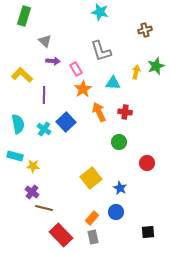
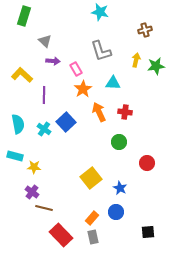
green star: rotated 12 degrees clockwise
yellow arrow: moved 12 px up
yellow star: moved 1 px right, 1 px down
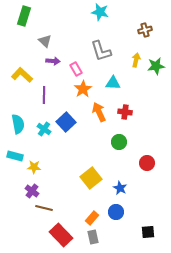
purple cross: moved 1 px up
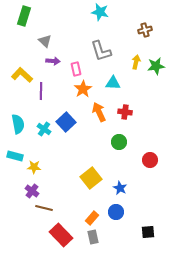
yellow arrow: moved 2 px down
pink rectangle: rotated 16 degrees clockwise
purple line: moved 3 px left, 4 px up
red circle: moved 3 px right, 3 px up
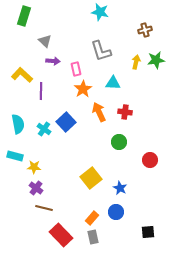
green star: moved 6 px up
purple cross: moved 4 px right, 3 px up
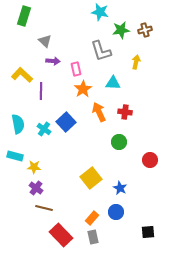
green star: moved 35 px left, 30 px up
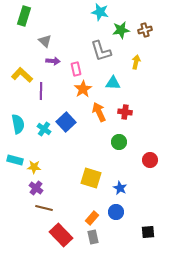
cyan rectangle: moved 4 px down
yellow square: rotated 35 degrees counterclockwise
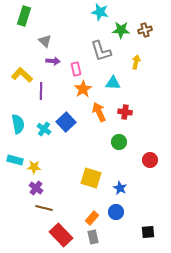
green star: rotated 12 degrees clockwise
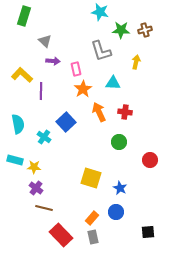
cyan cross: moved 8 px down
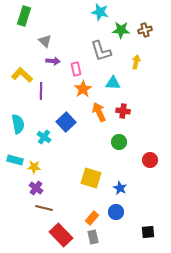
red cross: moved 2 px left, 1 px up
